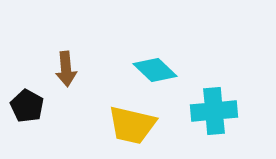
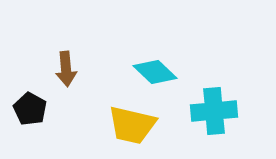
cyan diamond: moved 2 px down
black pentagon: moved 3 px right, 3 px down
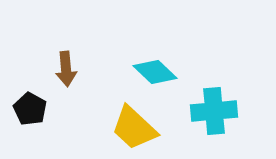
yellow trapezoid: moved 2 px right, 3 px down; rotated 30 degrees clockwise
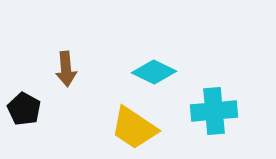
cyan diamond: moved 1 px left; rotated 18 degrees counterclockwise
black pentagon: moved 6 px left
yellow trapezoid: rotated 9 degrees counterclockwise
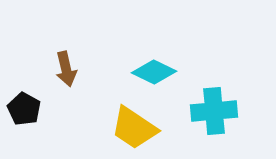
brown arrow: rotated 8 degrees counterclockwise
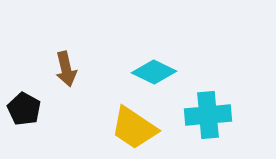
cyan cross: moved 6 px left, 4 px down
